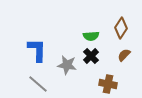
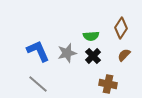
blue L-shape: moved 1 px right, 1 px down; rotated 25 degrees counterclockwise
black cross: moved 2 px right
gray star: moved 12 px up; rotated 24 degrees counterclockwise
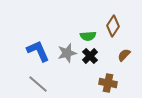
brown diamond: moved 8 px left, 2 px up
green semicircle: moved 3 px left
black cross: moved 3 px left
brown cross: moved 1 px up
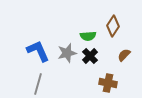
gray line: rotated 65 degrees clockwise
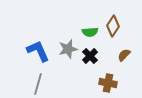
green semicircle: moved 2 px right, 4 px up
gray star: moved 1 px right, 4 px up
